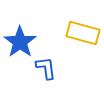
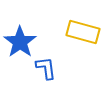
yellow rectangle: moved 1 px up
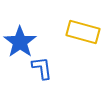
blue L-shape: moved 4 px left
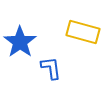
blue L-shape: moved 9 px right
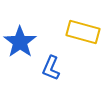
blue L-shape: rotated 150 degrees counterclockwise
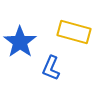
yellow rectangle: moved 9 px left
